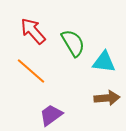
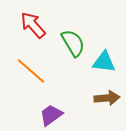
red arrow: moved 6 px up
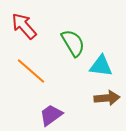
red arrow: moved 9 px left, 1 px down
cyan triangle: moved 3 px left, 4 px down
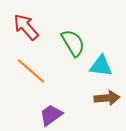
red arrow: moved 2 px right, 1 px down
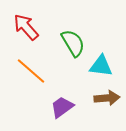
purple trapezoid: moved 11 px right, 8 px up
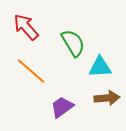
cyan triangle: moved 1 px left, 1 px down; rotated 10 degrees counterclockwise
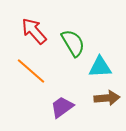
red arrow: moved 8 px right, 4 px down
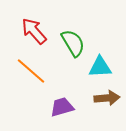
purple trapezoid: rotated 20 degrees clockwise
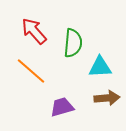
green semicircle: rotated 36 degrees clockwise
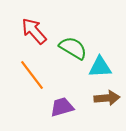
green semicircle: moved 5 px down; rotated 64 degrees counterclockwise
orange line: moved 1 px right, 4 px down; rotated 12 degrees clockwise
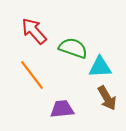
green semicircle: rotated 12 degrees counterclockwise
brown arrow: rotated 65 degrees clockwise
purple trapezoid: moved 2 px down; rotated 10 degrees clockwise
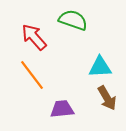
red arrow: moved 6 px down
green semicircle: moved 28 px up
